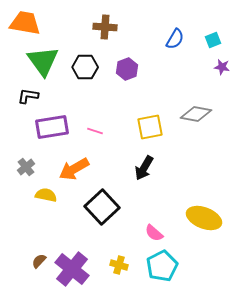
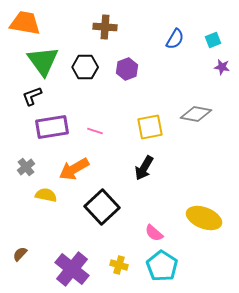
black L-shape: moved 4 px right; rotated 30 degrees counterclockwise
brown semicircle: moved 19 px left, 7 px up
cyan pentagon: rotated 12 degrees counterclockwise
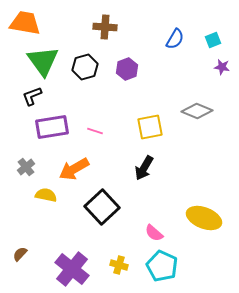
black hexagon: rotated 15 degrees counterclockwise
gray diamond: moved 1 px right, 3 px up; rotated 12 degrees clockwise
cyan pentagon: rotated 8 degrees counterclockwise
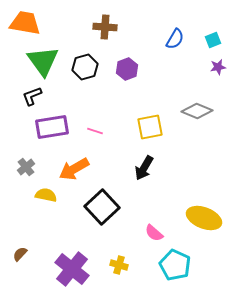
purple star: moved 4 px left; rotated 21 degrees counterclockwise
cyan pentagon: moved 13 px right, 1 px up
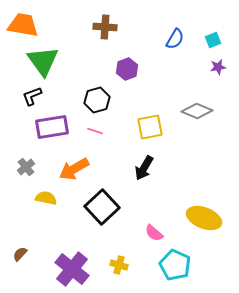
orange trapezoid: moved 2 px left, 2 px down
black hexagon: moved 12 px right, 33 px down
yellow semicircle: moved 3 px down
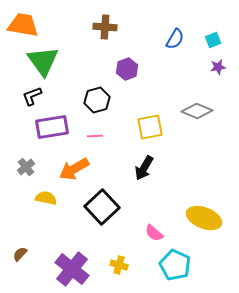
pink line: moved 5 px down; rotated 21 degrees counterclockwise
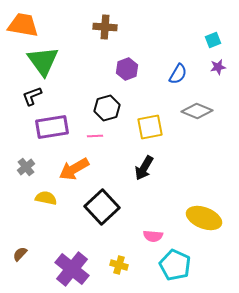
blue semicircle: moved 3 px right, 35 px down
black hexagon: moved 10 px right, 8 px down
pink semicircle: moved 1 px left, 3 px down; rotated 36 degrees counterclockwise
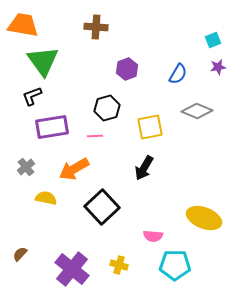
brown cross: moved 9 px left
cyan pentagon: rotated 24 degrees counterclockwise
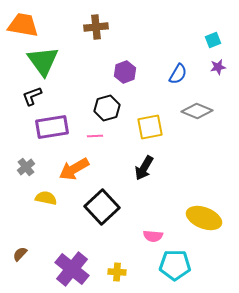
brown cross: rotated 10 degrees counterclockwise
purple hexagon: moved 2 px left, 3 px down
yellow cross: moved 2 px left, 7 px down; rotated 12 degrees counterclockwise
